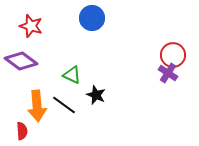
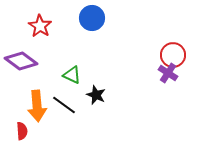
red star: moved 9 px right; rotated 15 degrees clockwise
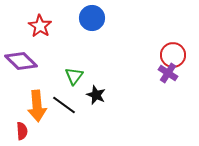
purple diamond: rotated 8 degrees clockwise
green triangle: moved 2 px right, 1 px down; rotated 42 degrees clockwise
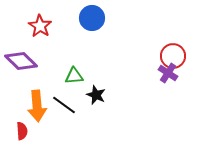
red circle: moved 1 px down
green triangle: rotated 48 degrees clockwise
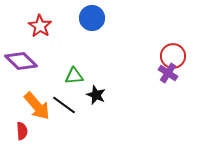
orange arrow: rotated 36 degrees counterclockwise
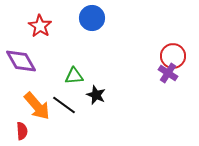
purple diamond: rotated 16 degrees clockwise
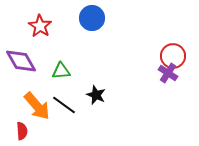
green triangle: moved 13 px left, 5 px up
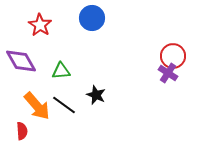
red star: moved 1 px up
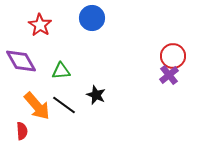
purple cross: moved 1 px right, 2 px down; rotated 18 degrees clockwise
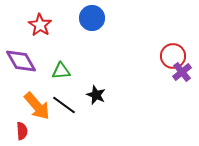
purple cross: moved 13 px right, 3 px up
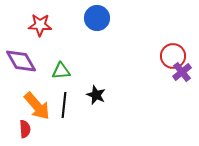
blue circle: moved 5 px right
red star: rotated 30 degrees counterclockwise
black line: rotated 60 degrees clockwise
red semicircle: moved 3 px right, 2 px up
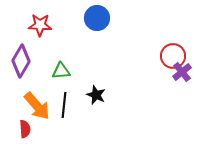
purple diamond: rotated 60 degrees clockwise
